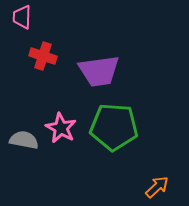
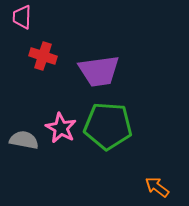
green pentagon: moved 6 px left, 1 px up
orange arrow: rotated 100 degrees counterclockwise
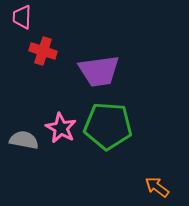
red cross: moved 5 px up
